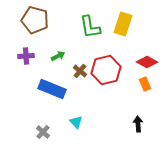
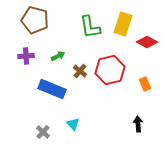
red diamond: moved 20 px up
red hexagon: moved 4 px right
cyan triangle: moved 3 px left, 2 px down
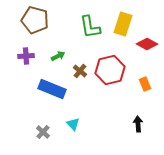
red diamond: moved 2 px down
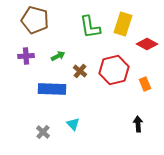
red hexagon: moved 4 px right
blue rectangle: rotated 20 degrees counterclockwise
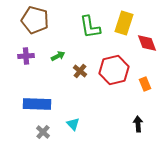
yellow rectangle: moved 1 px right, 1 px up
red diamond: moved 1 px up; rotated 40 degrees clockwise
blue rectangle: moved 15 px left, 15 px down
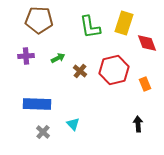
brown pentagon: moved 4 px right; rotated 12 degrees counterclockwise
green arrow: moved 2 px down
